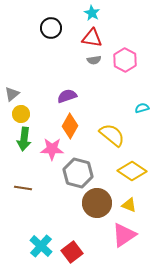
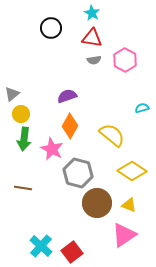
pink star: rotated 25 degrees clockwise
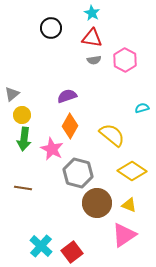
yellow circle: moved 1 px right, 1 px down
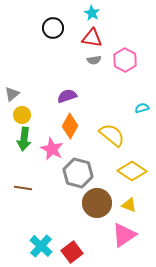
black circle: moved 2 px right
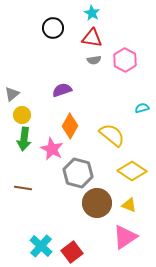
purple semicircle: moved 5 px left, 6 px up
pink triangle: moved 1 px right, 2 px down
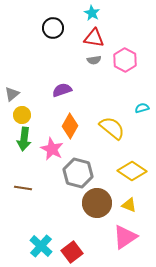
red triangle: moved 2 px right
yellow semicircle: moved 7 px up
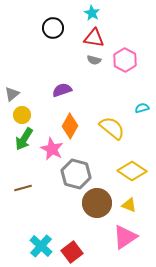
gray semicircle: rotated 24 degrees clockwise
green arrow: rotated 25 degrees clockwise
gray hexagon: moved 2 px left, 1 px down
brown line: rotated 24 degrees counterclockwise
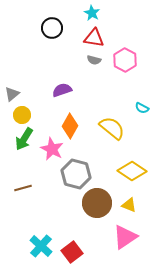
black circle: moved 1 px left
cyan semicircle: rotated 136 degrees counterclockwise
